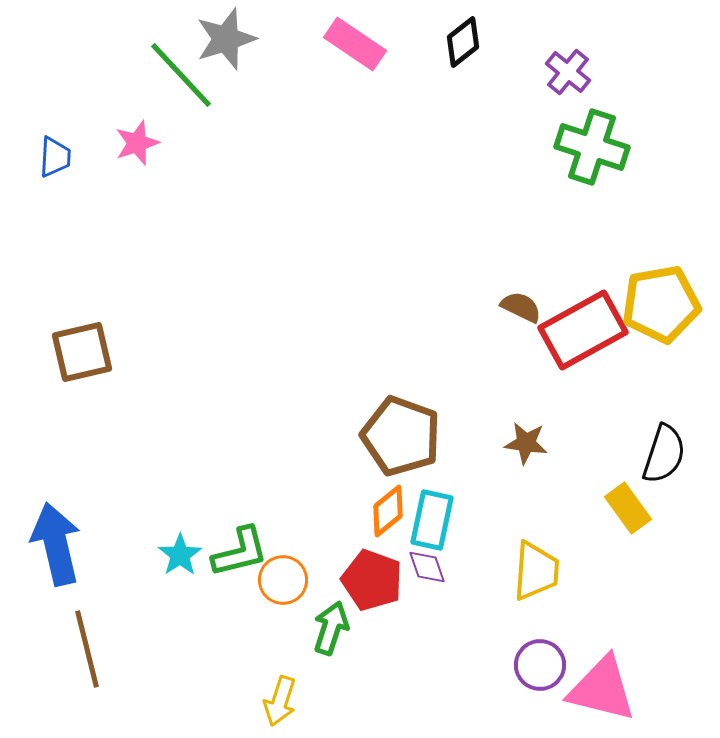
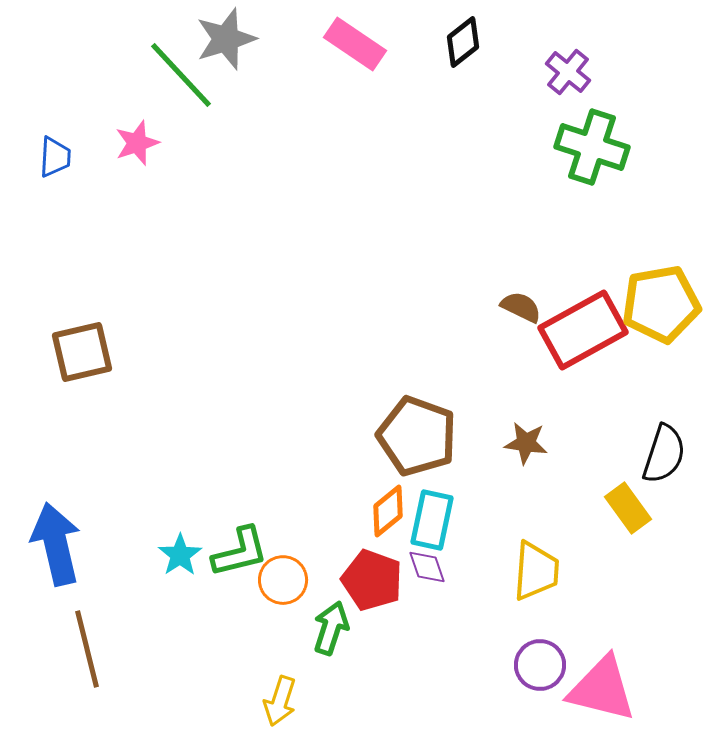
brown pentagon: moved 16 px right
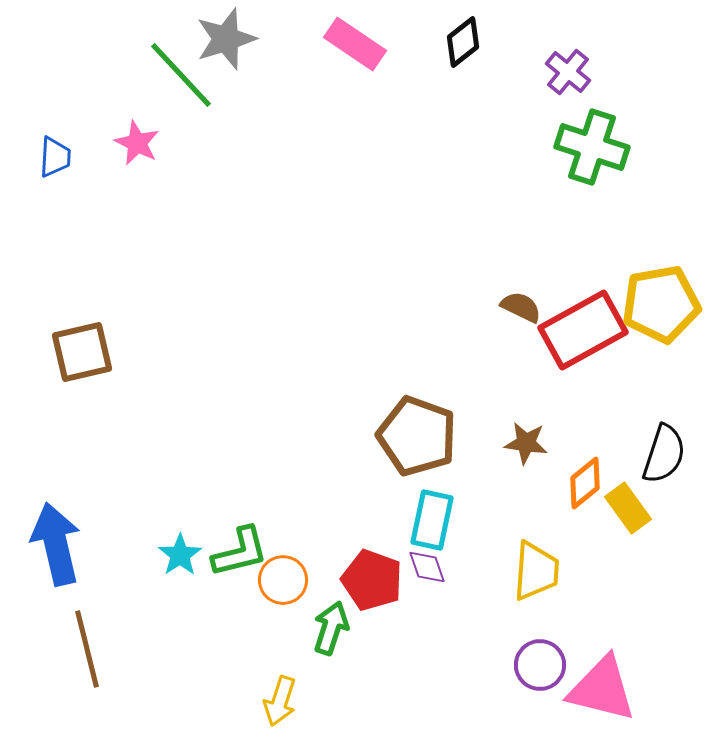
pink star: rotated 27 degrees counterclockwise
orange diamond: moved 197 px right, 28 px up
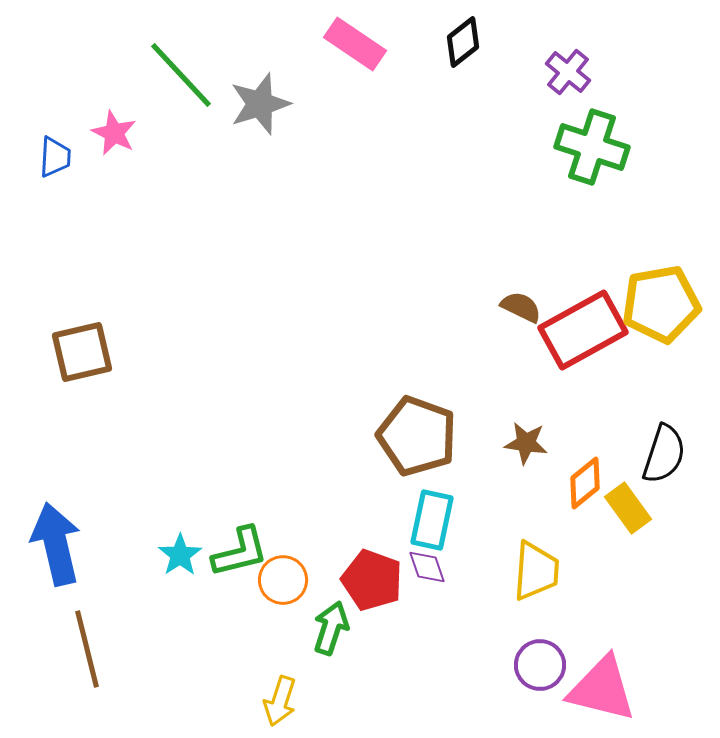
gray star: moved 34 px right, 65 px down
pink star: moved 23 px left, 10 px up
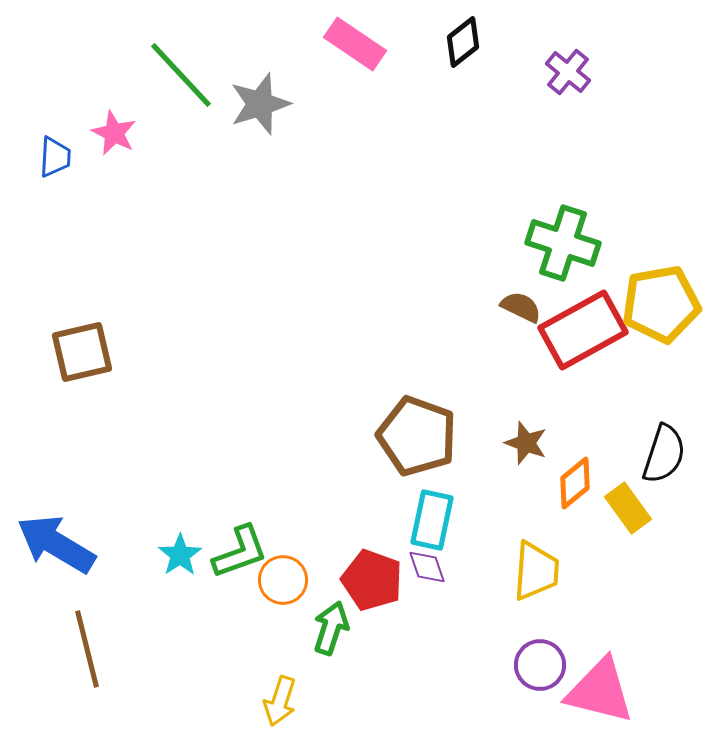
green cross: moved 29 px left, 96 px down
brown star: rotated 12 degrees clockwise
orange diamond: moved 10 px left
blue arrow: rotated 46 degrees counterclockwise
green L-shape: rotated 6 degrees counterclockwise
pink triangle: moved 2 px left, 2 px down
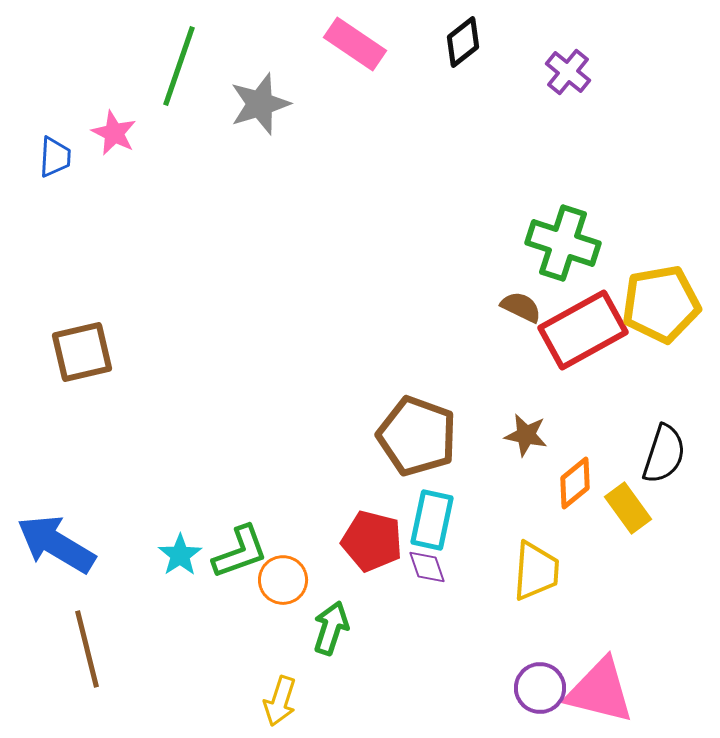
green line: moved 2 px left, 9 px up; rotated 62 degrees clockwise
brown star: moved 8 px up; rotated 9 degrees counterclockwise
red pentagon: moved 39 px up; rotated 6 degrees counterclockwise
purple circle: moved 23 px down
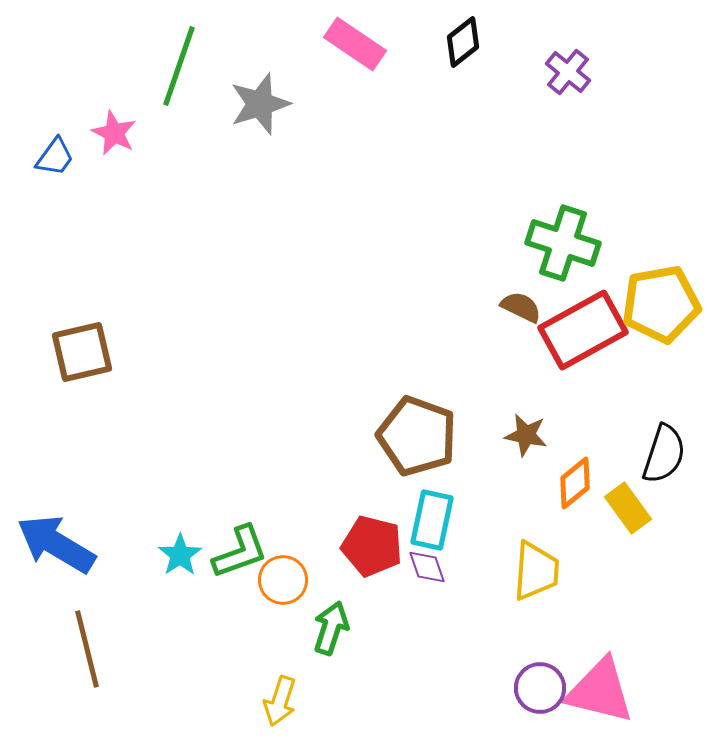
blue trapezoid: rotated 33 degrees clockwise
red pentagon: moved 5 px down
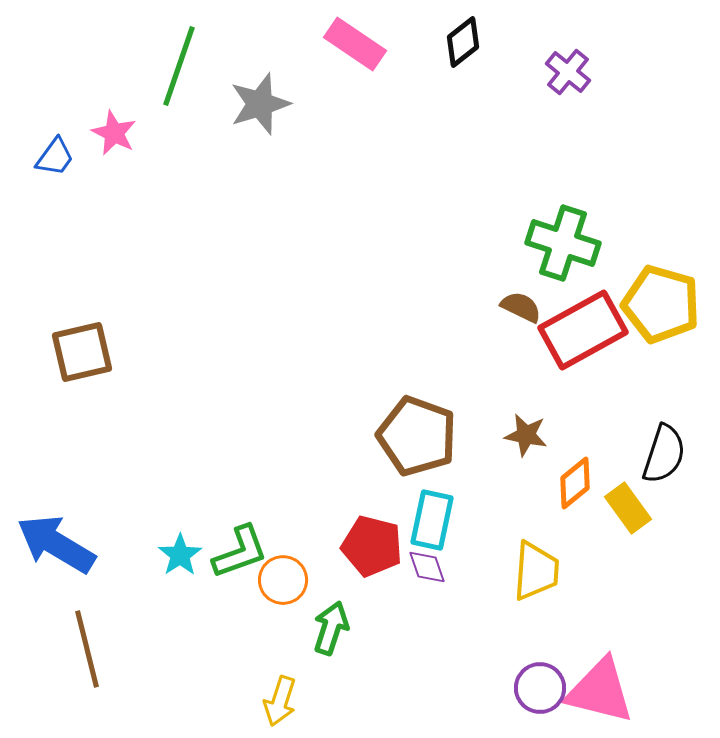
yellow pentagon: rotated 26 degrees clockwise
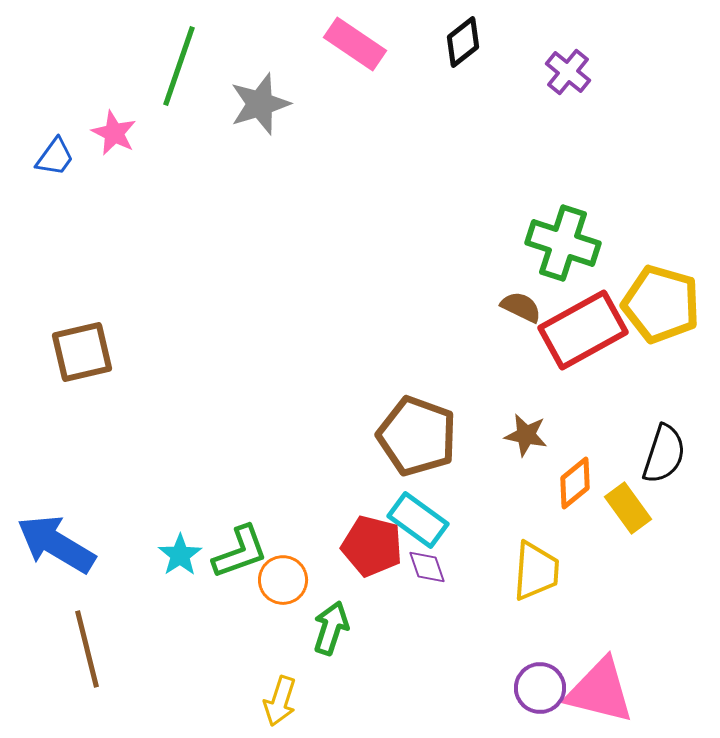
cyan rectangle: moved 14 px left; rotated 66 degrees counterclockwise
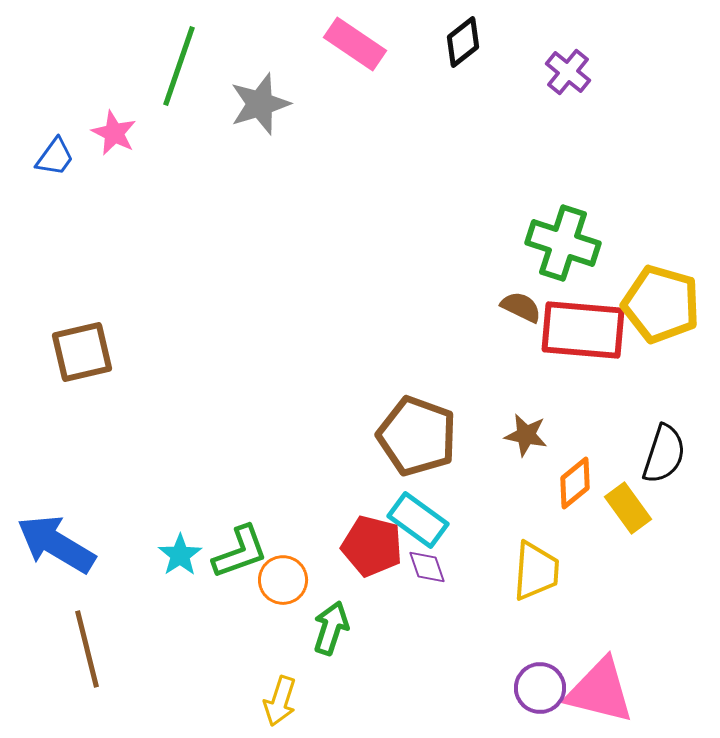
red rectangle: rotated 34 degrees clockwise
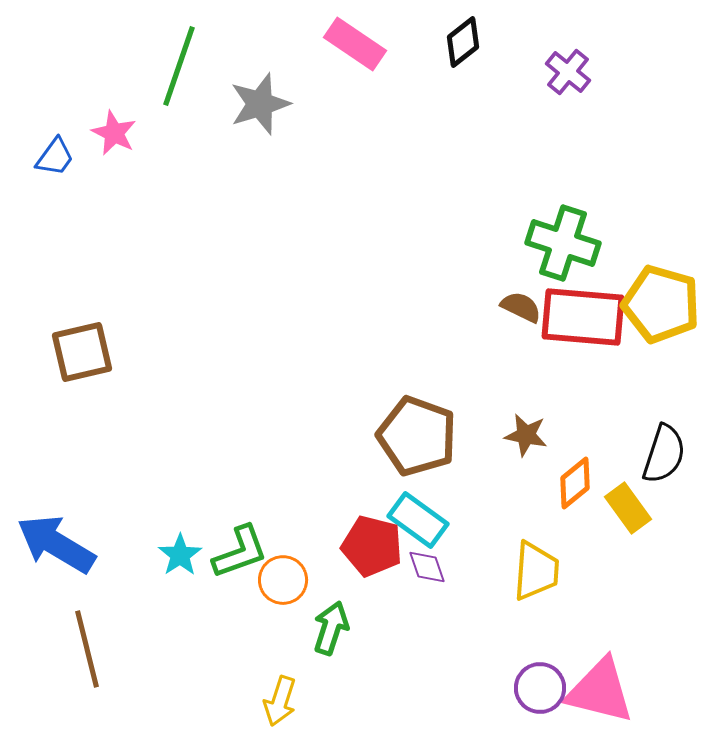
red rectangle: moved 13 px up
